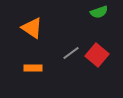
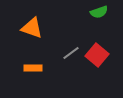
orange triangle: rotated 15 degrees counterclockwise
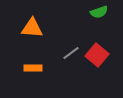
orange triangle: rotated 15 degrees counterclockwise
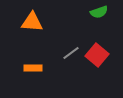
orange triangle: moved 6 px up
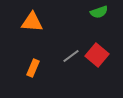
gray line: moved 3 px down
orange rectangle: rotated 66 degrees counterclockwise
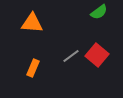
green semicircle: rotated 18 degrees counterclockwise
orange triangle: moved 1 px down
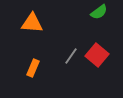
gray line: rotated 18 degrees counterclockwise
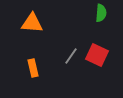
green semicircle: moved 2 px right, 1 px down; rotated 48 degrees counterclockwise
red square: rotated 15 degrees counterclockwise
orange rectangle: rotated 36 degrees counterclockwise
